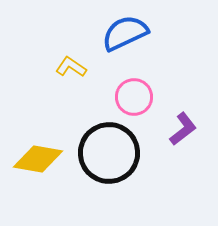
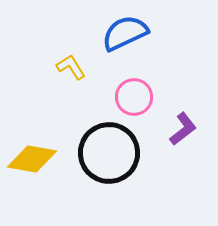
yellow L-shape: rotated 24 degrees clockwise
yellow diamond: moved 6 px left
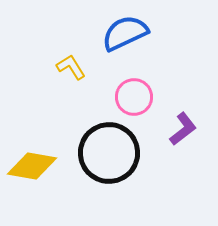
yellow diamond: moved 7 px down
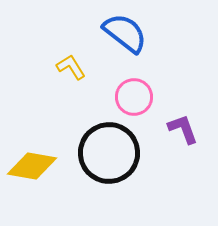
blue semicircle: rotated 63 degrees clockwise
purple L-shape: rotated 72 degrees counterclockwise
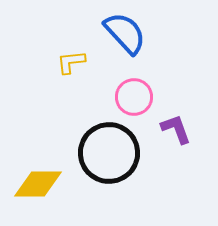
blue semicircle: rotated 9 degrees clockwise
yellow L-shape: moved 5 px up; rotated 64 degrees counterclockwise
purple L-shape: moved 7 px left
yellow diamond: moved 6 px right, 18 px down; rotated 9 degrees counterclockwise
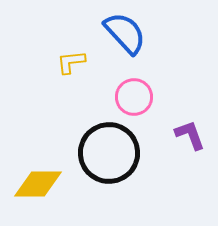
purple L-shape: moved 14 px right, 6 px down
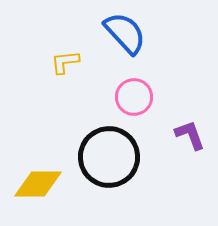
yellow L-shape: moved 6 px left
black circle: moved 4 px down
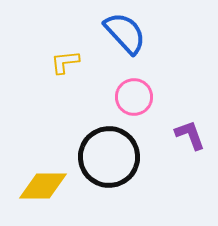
yellow diamond: moved 5 px right, 2 px down
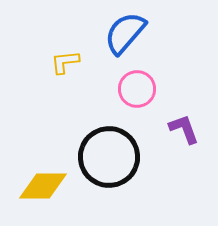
blue semicircle: rotated 96 degrees counterclockwise
pink circle: moved 3 px right, 8 px up
purple L-shape: moved 6 px left, 6 px up
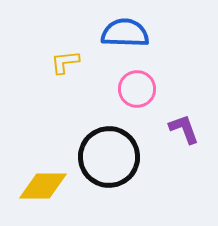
blue semicircle: rotated 51 degrees clockwise
